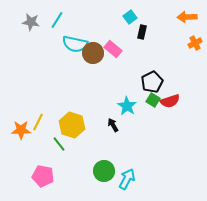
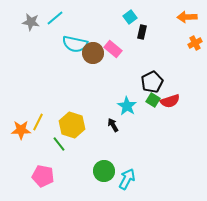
cyan line: moved 2 px left, 2 px up; rotated 18 degrees clockwise
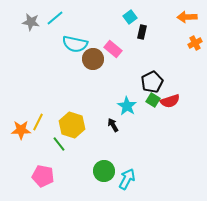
brown circle: moved 6 px down
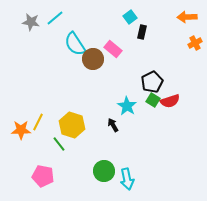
cyan semicircle: rotated 45 degrees clockwise
cyan arrow: rotated 140 degrees clockwise
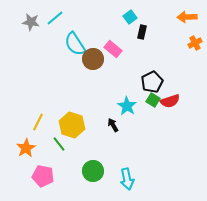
orange star: moved 5 px right, 18 px down; rotated 30 degrees counterclockwise
green circle: moved 11 px left
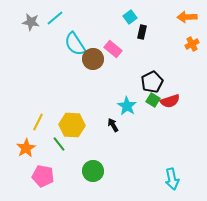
orange cross: moved 3 px left, 1 px down
yellow hexagon: rotated 15 degrees counterclockwise
cyan arrow: moved 45 px right
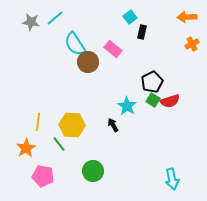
brown circle: moved 5 px left, 3 px down
yellow line: rotated 18 degrees counterclockwise
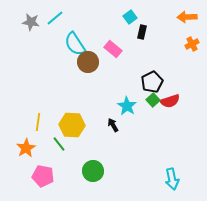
green square: rotated 16 degrees clockwise
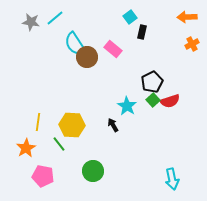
brown circle: moved 1 px left, 5 px up
